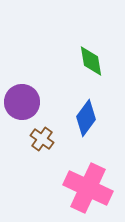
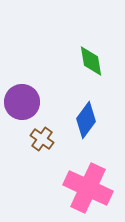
blue diamond: moved 2 px down
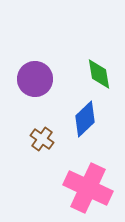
green diamond: moved 8 px right, 13 px down
purple circle: moved 13 px right, 23 px up
blue diamond: moved 1 px left, 1 px up; rotated 9 degrees clockwise
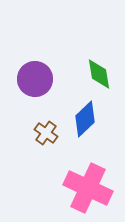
brown cross: moved 4 px right, 6 px up
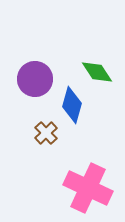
green diamond: moved 2 px left, 2 px up; rotated 24 degrees counterclockwise
blue diamond: moved 13 px left, 14 px up; rotated 30 degrees counterclockwise
brown cross: rotated 10 degrees clockwise
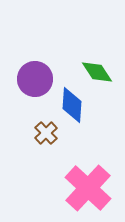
blue diamond: rotated 12 degrees counterclockwise
pink cross: rotated 18 degrees clockwise
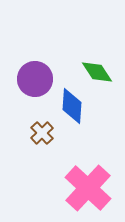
blue diamond: moved 1 px down
brown cross: moved 4 px left
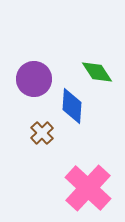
purple circle: moved 1 px left
